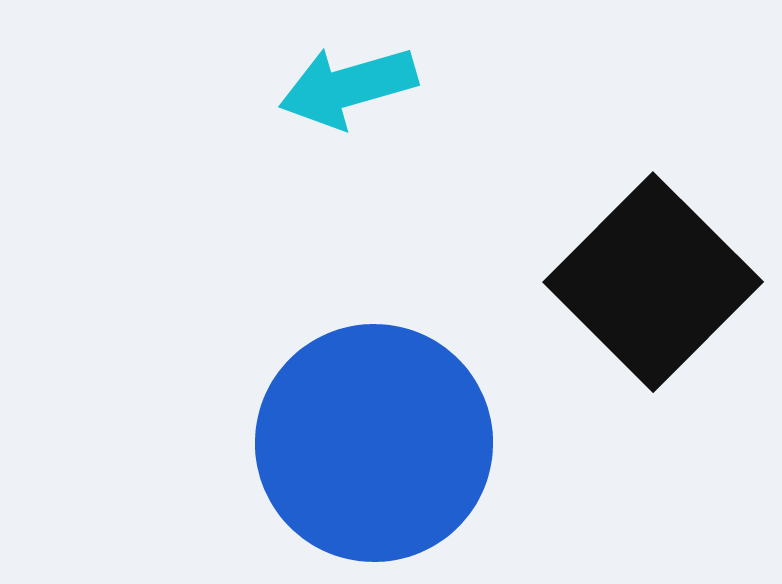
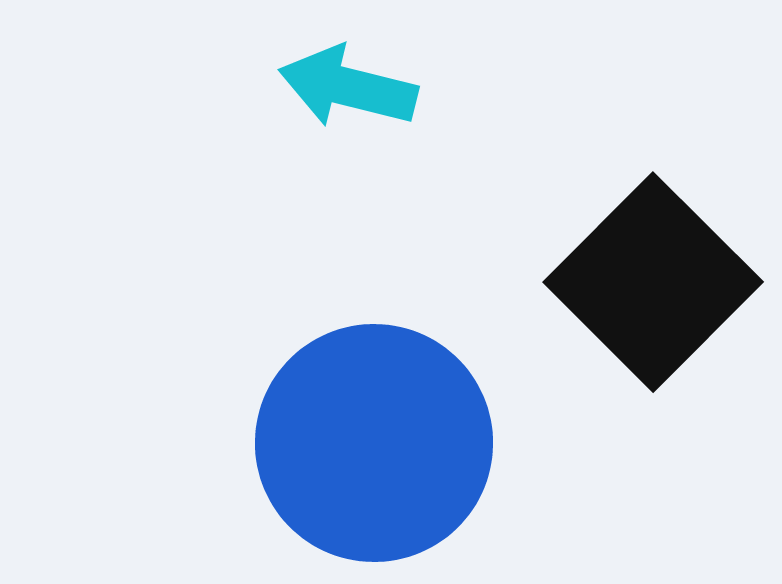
cyan arrow: rotated 30 degrees clockwise
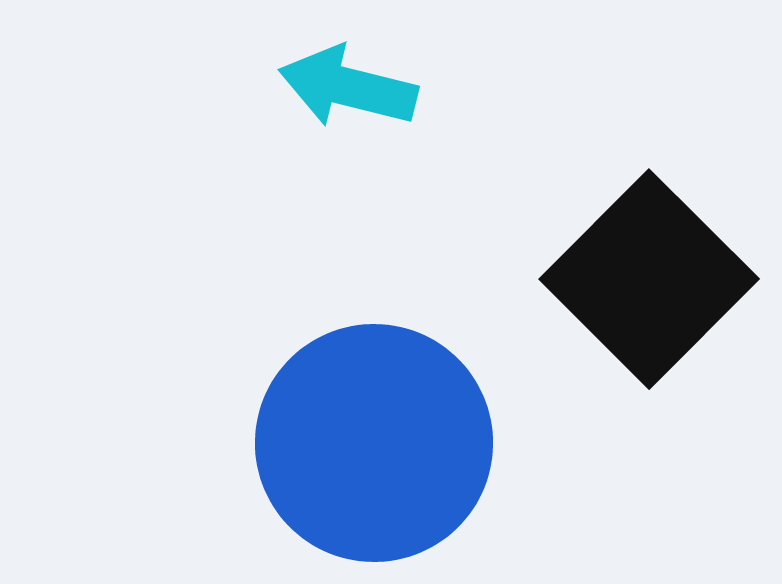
black square: moved 4 px left, 3 px up
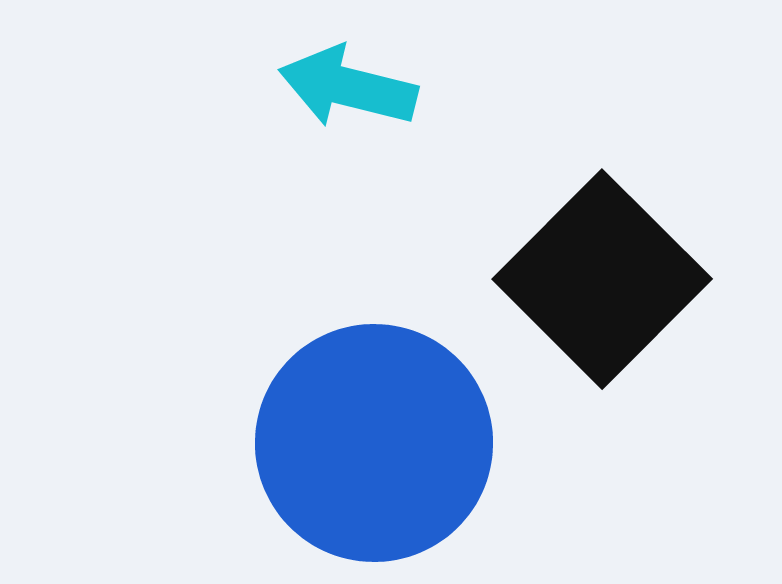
black square: moved 47 px left
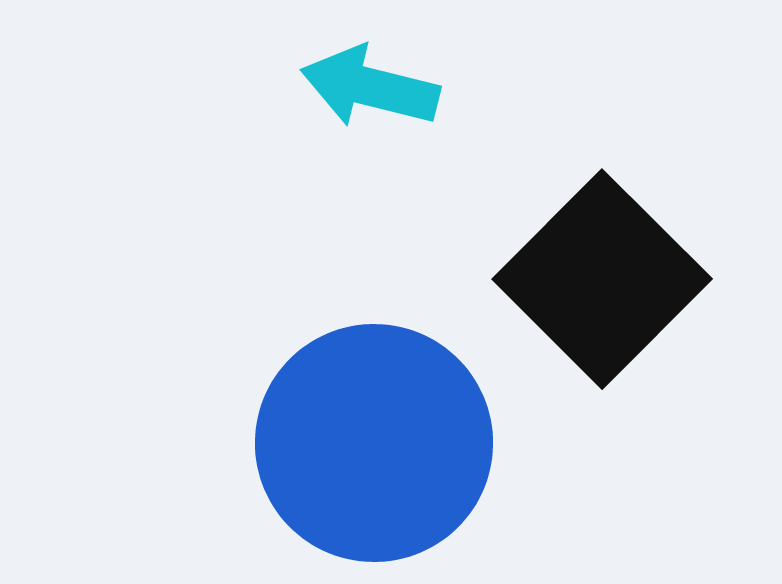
cyan arrow: moved 22 px right
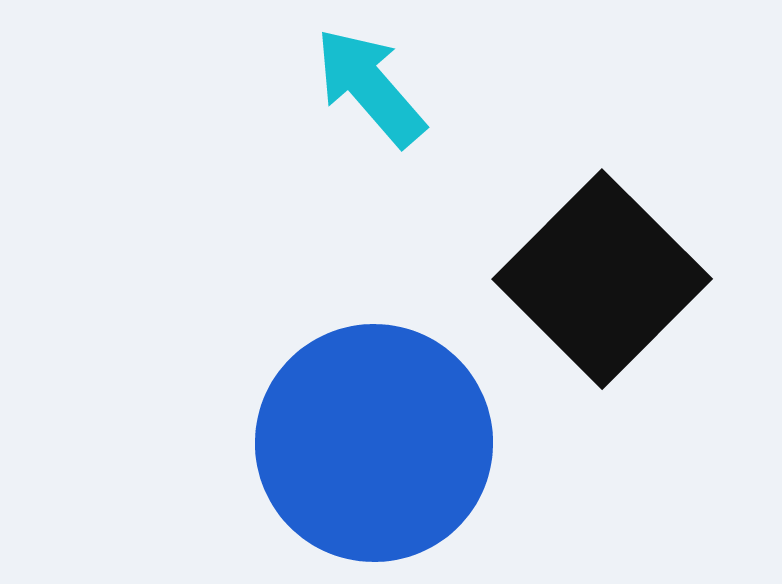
cyan arrow: rotated 35 degrees clockwise
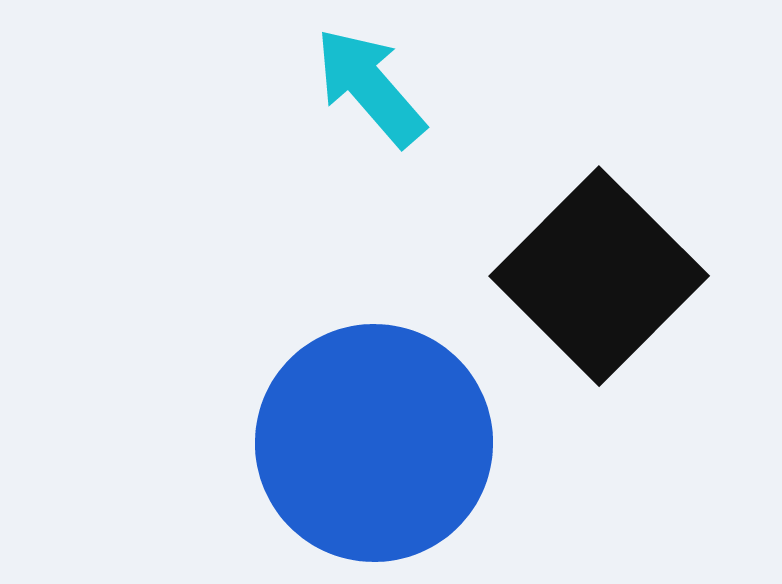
black square: moved 3 px left, 3 px up
